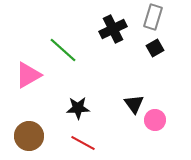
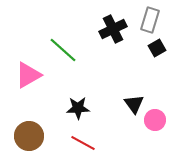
gray rectangle: moved 3 px left, 3 px down
black square: moved 2 px right
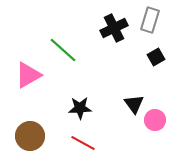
black cross: moved 1 px right, 1 px up
black square: moved 1 px left, 9 px down
black star: moved 2 px right
brown circle: moved 1 px right
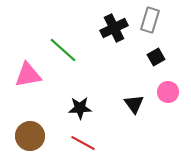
pink triangle: rotated 20 degrees clockwise
pink circle: moved 13 px right, 28 px up
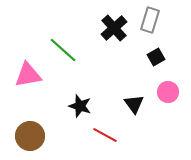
black cross: rotated 16 degrees counterclockwise
black star: moved 2 px up; rotated 20 degrees clockwise
red line: moved 22 px right, 8 px up
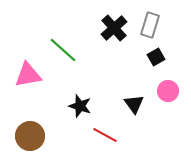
gray rectangle: moved 5 px down
pink circle: moved 1 px up
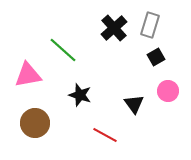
black star: moved 11 px up
brown circle: moved 5 px right, 13 px up
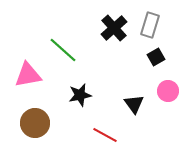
black star: rotated 30 degrees counterclockwise
